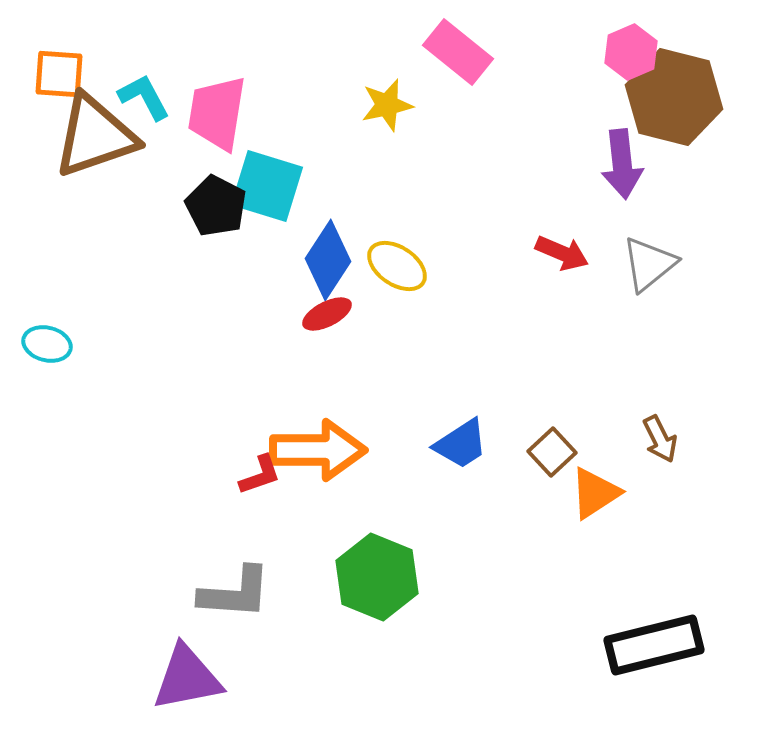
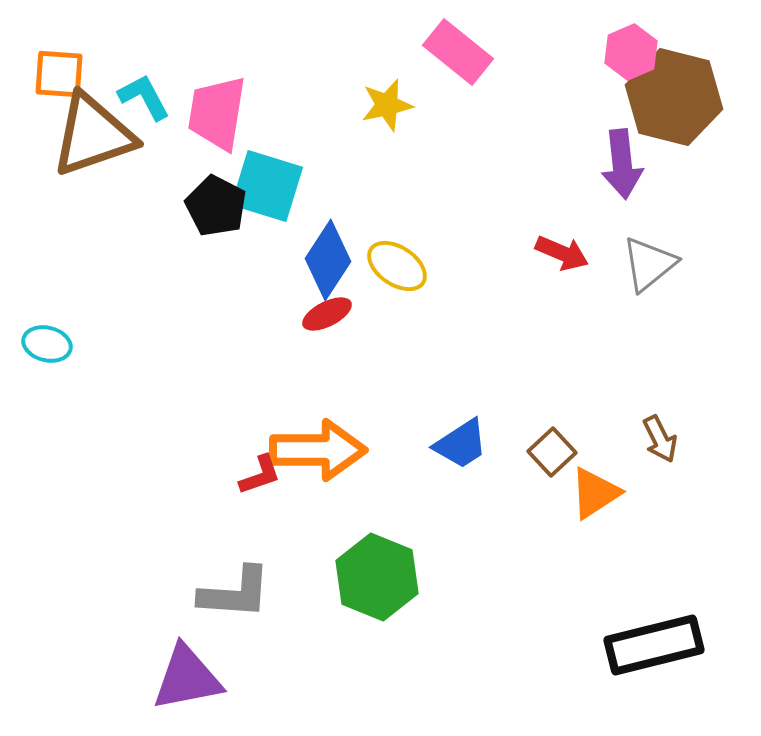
brown triangle: moved 2 px left, 1 px up
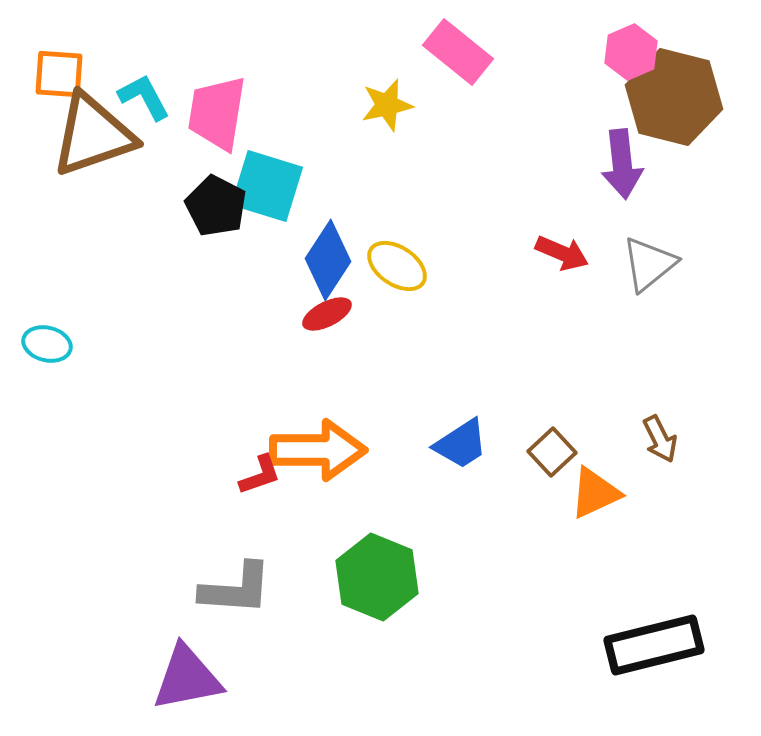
orange triangle: rotated 8 degrees clockwise
gray L-shape: moved 1 px right, 4 px up
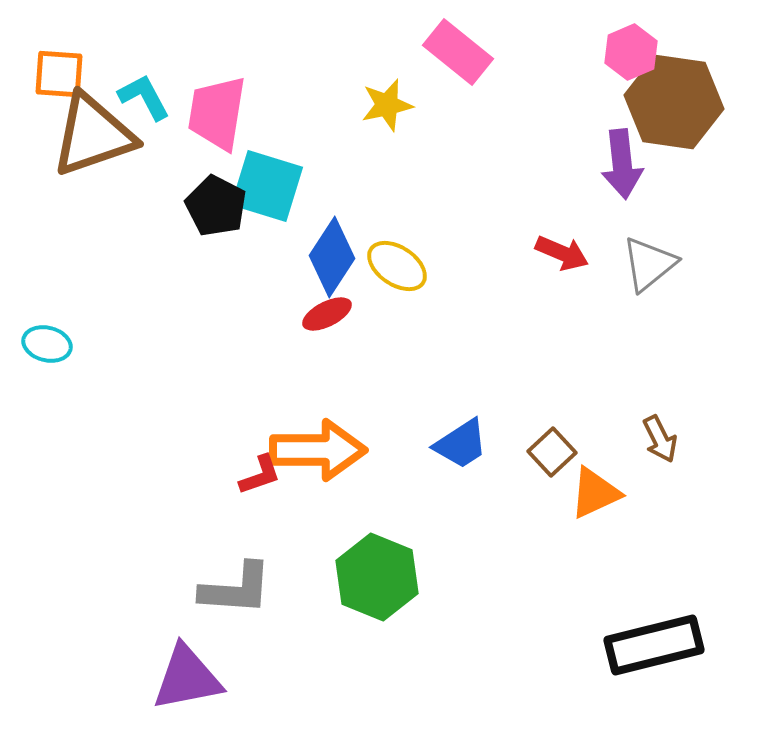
brown hexagon: moved 5 px down; rotated 6 degrees counterclockwise
blue diamond: moved 4 px right, 3 px up
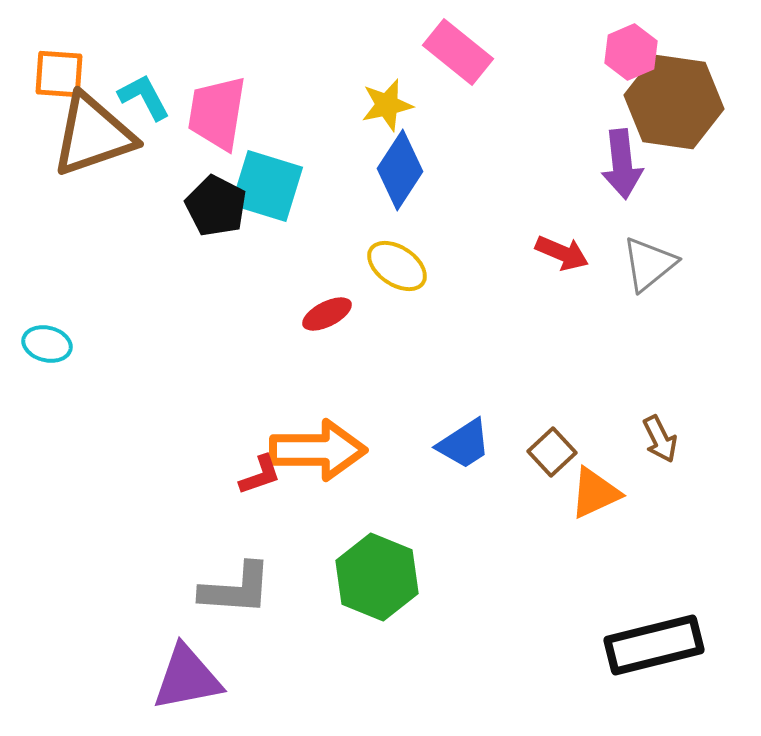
blue diamond: moved 68 px right, 87 px up
blue trapezoid: moved 3 px right
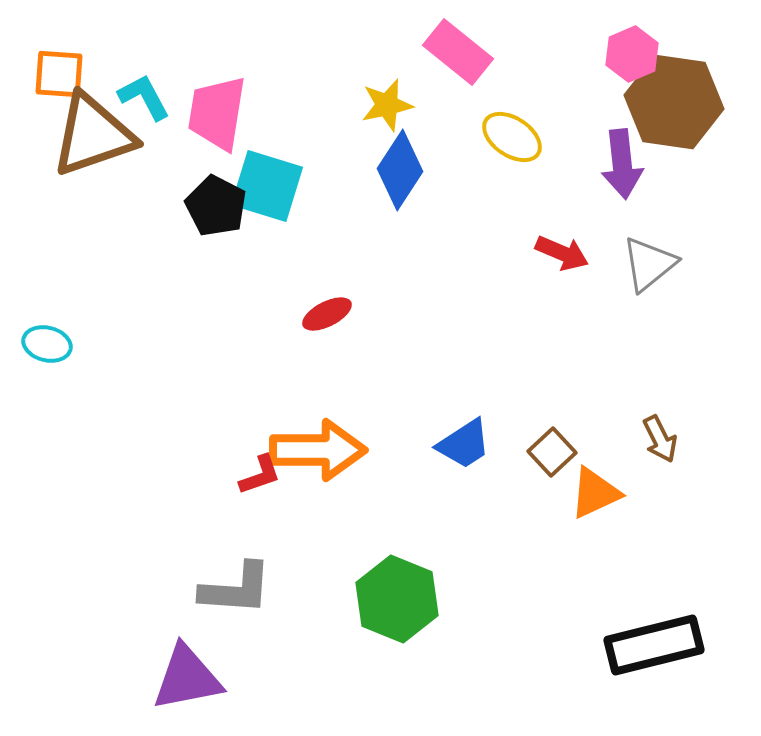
pink hexagon: moved 1 px right, 2 px down
yellow ellipse: moved 115 px right, 129 px up
green hexagon: moved 20 px right, 22 px down
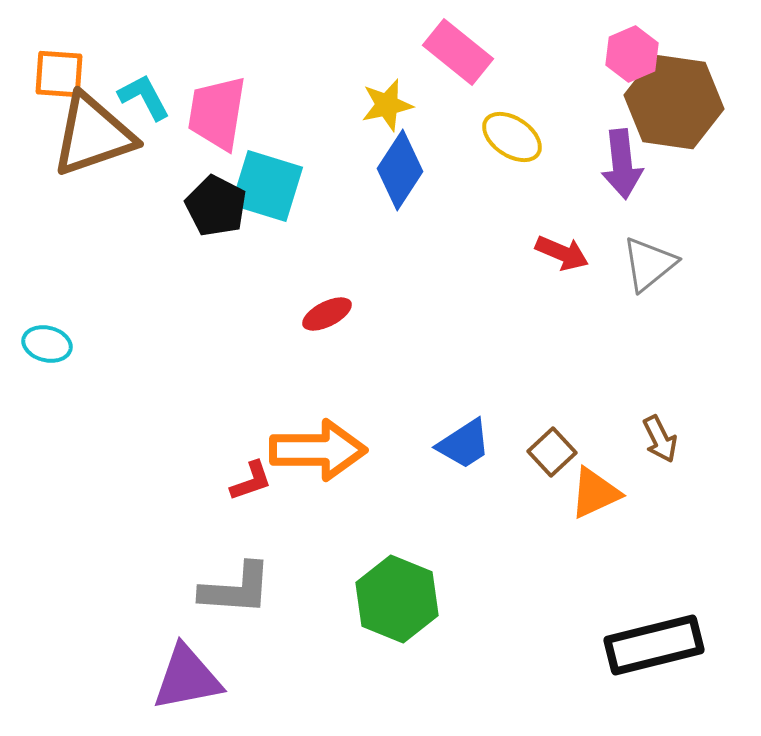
red L-shape: moved 9 px left, 6 px down
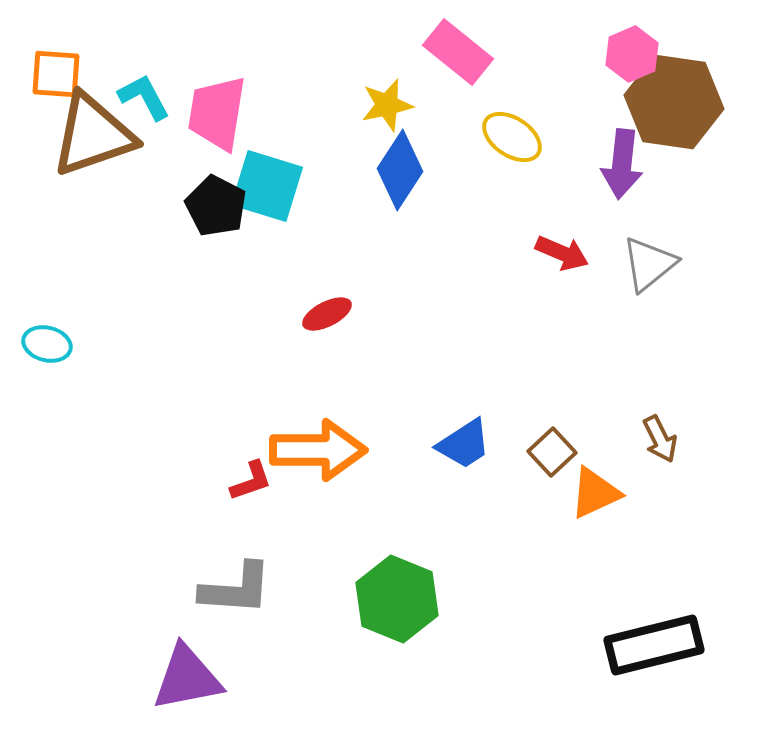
orange square: moved 3 px left
purple arrow: rotated 12 degrees clockwise
